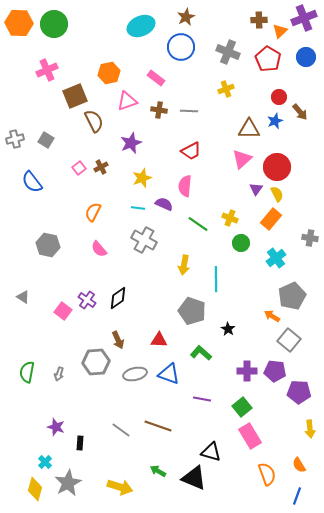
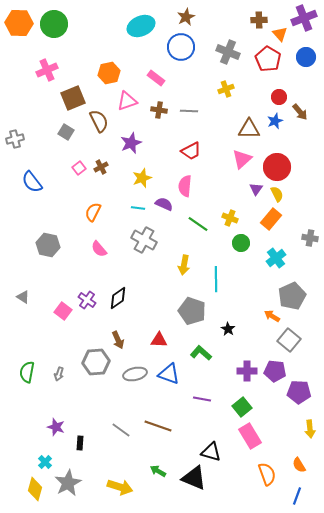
orange triangle at (280, 31): moved 3 px down; rotated 28 degrees counterclockwise
brown square at (75, 96): moved 2 px left, 2 px down
brown semicircle at (94, 121): moved 5 px right
gray square at (46, 140): moved 20 px right, 8 px up
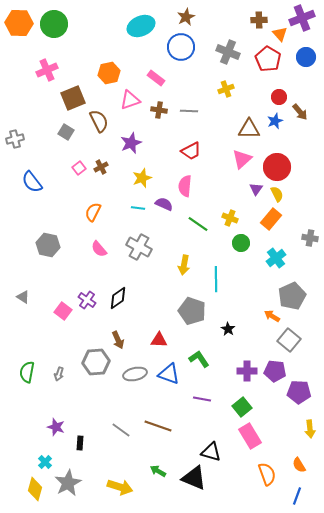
purple cross at (304, 18): moved 2 px left
pink triangle at (127, 101): moved 3 px right, 1 px up
gray cross at (144, 240): moved 5 px left, 7 px down
green L-shape at (201, 353): moved 2 px left, 6 px down; rotated 15 degrees clockwise
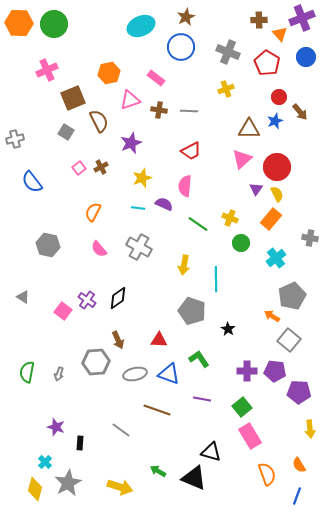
red pentagon at (268, 59): moved 1 px left, 4 px down
brown line at (158, 426): moved 1 px left, 16 px up
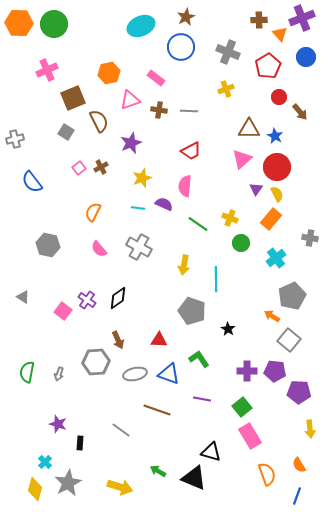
red pentagon at (267, 63): moved 1 px right, 3 px down; rotated 10 degrees clockwise
blue star at (275, 121): moved 15 px down; rotated 21 degrees counterclockwise
purple star at (56, 427): moved 2 px right, 3 px up
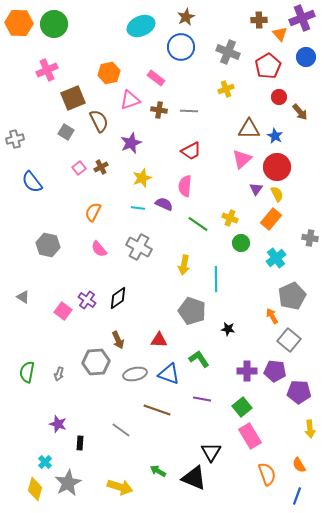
orange arrow at (272, 316): rotated 28 degrees clockwise
black star at (228, 329): rotated 24 degrees counterclockwise
black triangle at (211, 452): rotated 45 degrees clockwise
